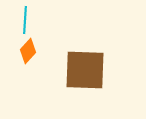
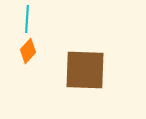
cyan line: moved 2 px right, 1 px up
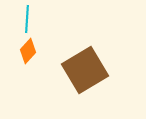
brown square: rotated 33 degrees counterclockwise
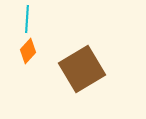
brown square: moved 3 px left, 1 px up
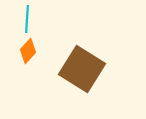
brown square: rotated 27 degrees counterclockwise
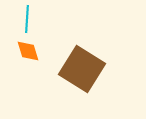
orange diamond: rotated 60 degrees counterclockwise
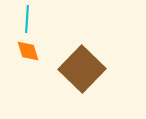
brown square: rotated 12 degrees clockwise
